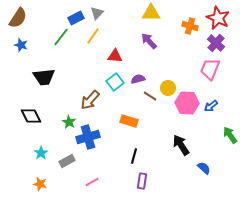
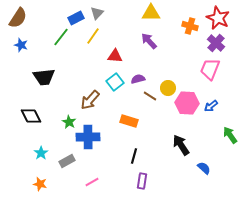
blue cross: rotated 15 degrees clockwise
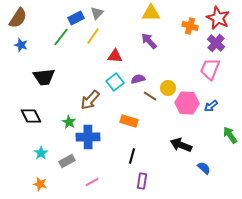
black arrow: rotated 35 degrees counterclockwise
black line: moved 2 px left
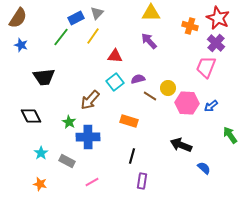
pink trapezoid: moved 4 px left, 2 px up
gray rectangle: rotated 56 degrees clockwise
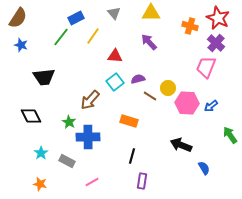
gray triangle: moved 17 px right; rotated 24 degrees counterclockwise
purple arrow: moved 1 px down
blue semicircle: rotated 16 degrees clockwise
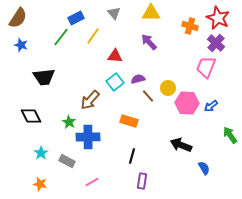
brown line: moved 2 px left; rotated 16 degrees clockwise
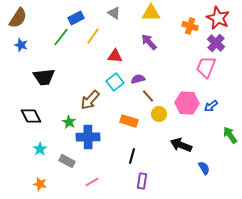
gray triangle: rotated 16 degrees counterclockwise
yellow circle: moved 9 px left, 26 px down
cyan star: moved 1 px left, 4 px up
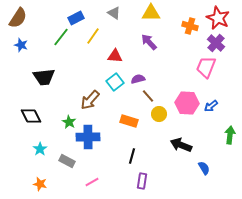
green arrow: rotated 42 degrees clockwise
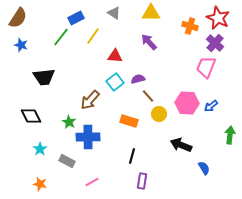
purple cross: moved 1 px left
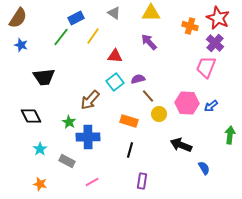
black line: moved 2 px left, 6 px up
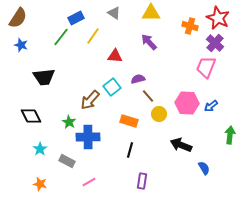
cyan square: moved 3 px left, 5 px down
pink line: moved 3 px left
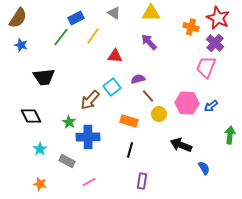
orange cross: moved 1 px right, 1 px down
